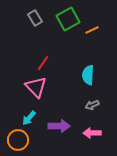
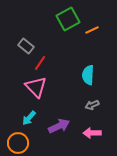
gray rectangle: moved 9 px left, 28 px down; rotated 21 degrees counterclockwise
red line: moved 3 px left
purple arrow: rotated 25 degrees counterclockwise
orange circle: moved 3 px down
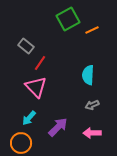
purple arrow: moved 1 px left, 1 px down; rotated 20 degrees counterclockwise
orange circle: moved 3 px right
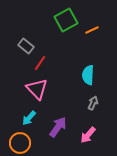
green square: moved 2 px left, 1 px down
pink triangle: moved 1 px right, 2 px down
gray arrow: moved 1 px right, 2 px up; rotated 136 degrees clockwise
purple arrow: rotated 10 degrees counterclockwise
pink arrow: moved 4 px left, 2 px down; rotated 48 degrees counterclockwise
orange circle: moved 1 px left
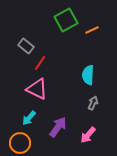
pink triangle: rotated 20 degrees counterclockwise
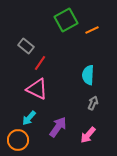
orange circle: moved 2 px left, 3 px up
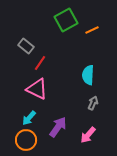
orange circle: moved 8 px right
